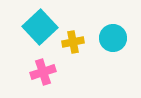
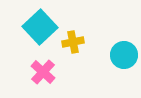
cyan circle: moved 11 px right, 17 px down
pink cross: rotated 30 degrees counterclockwise
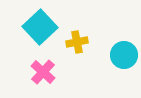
yellow cross: moved 4 px right
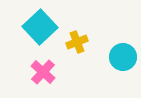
yellow cross: rotated 10 degrees counterclockwise
cyan circle: moved 1 px left, 2 px down
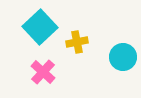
yellow cross: rotated 10 degrees clockwise
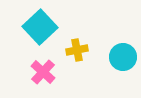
yellow cross: moved 8 px down
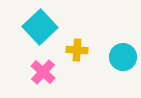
yellow cross: rotated 15 degrees clockwise
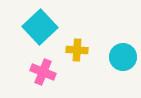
pink cross: rotated 20 degrees counterclockwise
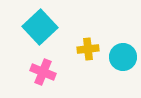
yellow cross: moved 11 px right, 1 px up; rotated 10 degrees counterclockwise
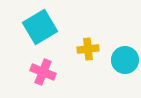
cyan square: rotated 12 degrees clockwise
cyan circle: moved 2 px right, 3 px down
